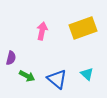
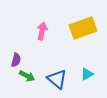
purple semicircle: moved 5 px right, 2 px down
cyan triangle: rotated 48 degrees clockwise
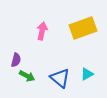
blue triangle: moved 3 px right, 1 px up
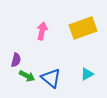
blue triangle: moved 9 px left
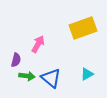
pink arrow: moved 4 px left, 13 px down; rotated 18 degrees clockwise
green arrow: rotated 21 degrees counterclockwise
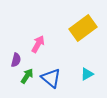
yellow rectangle: rotated 16 degrees counterclockwise
green arrow: rotated 63 degrees counterclockwise
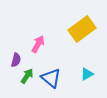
yellow rectangle: moved 1 px left, 1 px down
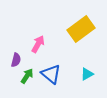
yellow rectangle: moved 1 px left
blue triangle: moved 4 px up
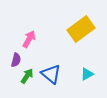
pink arrow: moved 9 px left, 5 px up
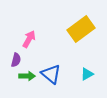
green arrow: rotated 56 degrees clockwise
